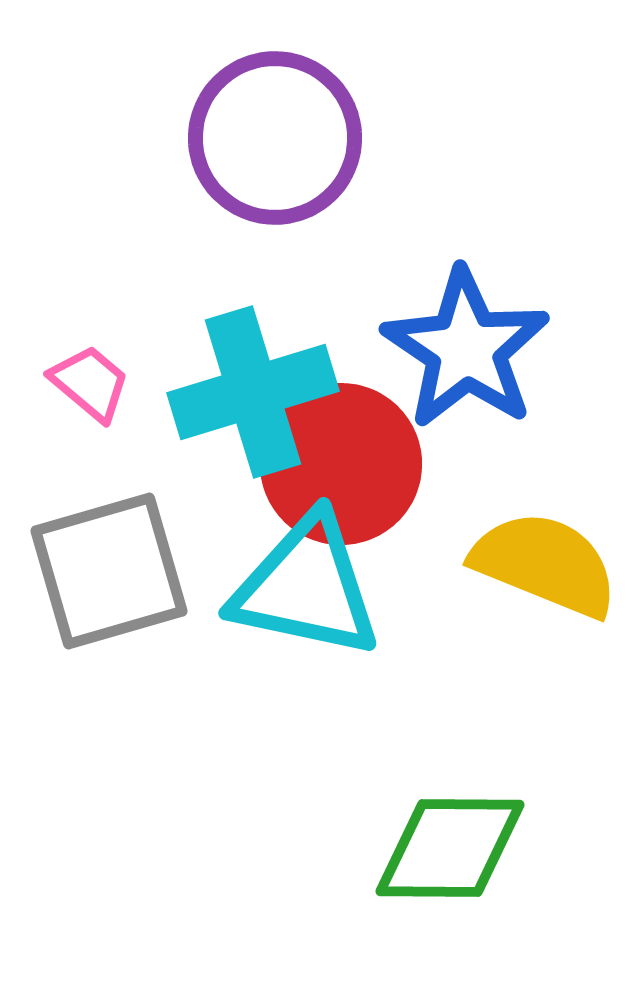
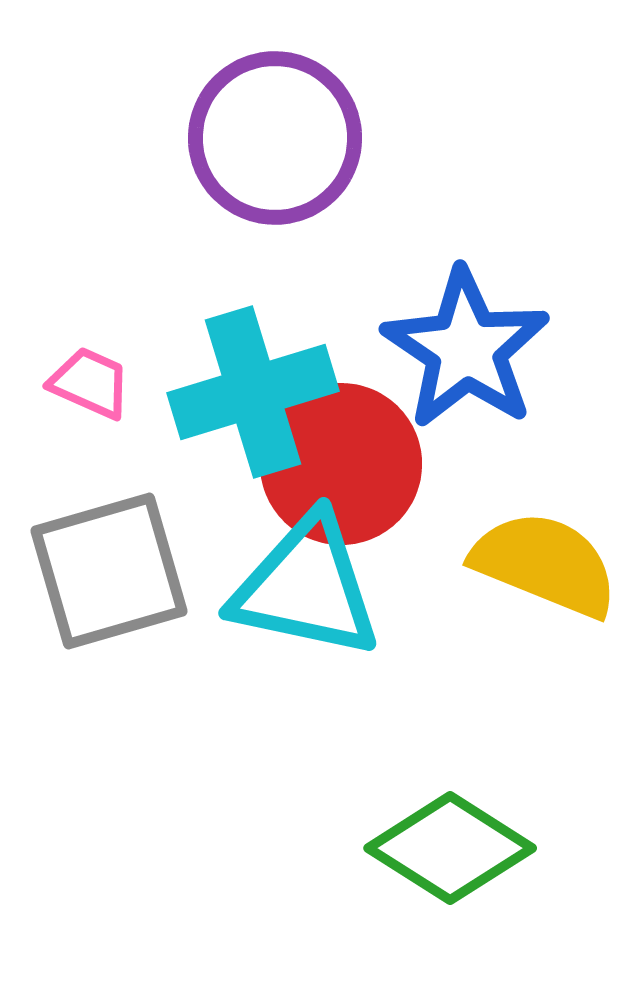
pink trapezoid: rotated 16 degrees counterclockwise
green diamond: rotated 32 degrees clockwise
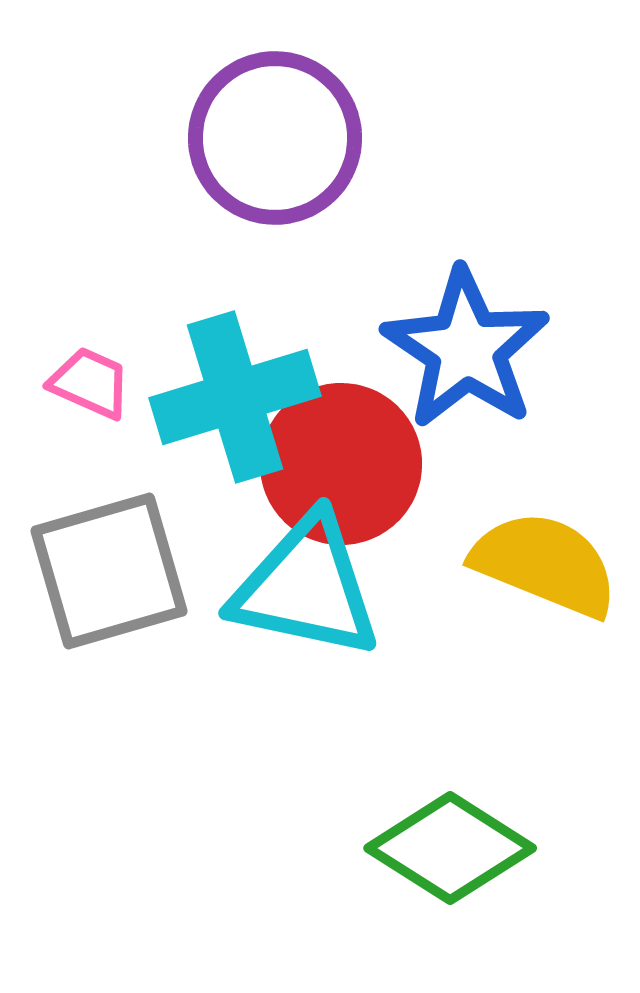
cyan cross: moved 18 px left, 5 px down
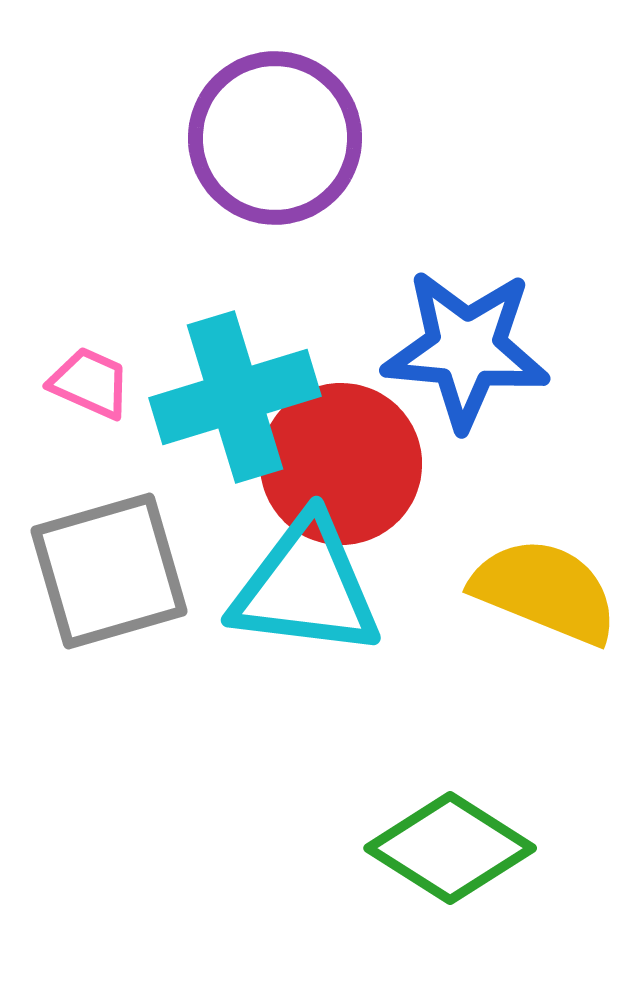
blue star: rotated 29 degrees counterclockwise
yellow semicircle: moved 27 px down
cyan triangle: rotated 5 degrees counterclockwise
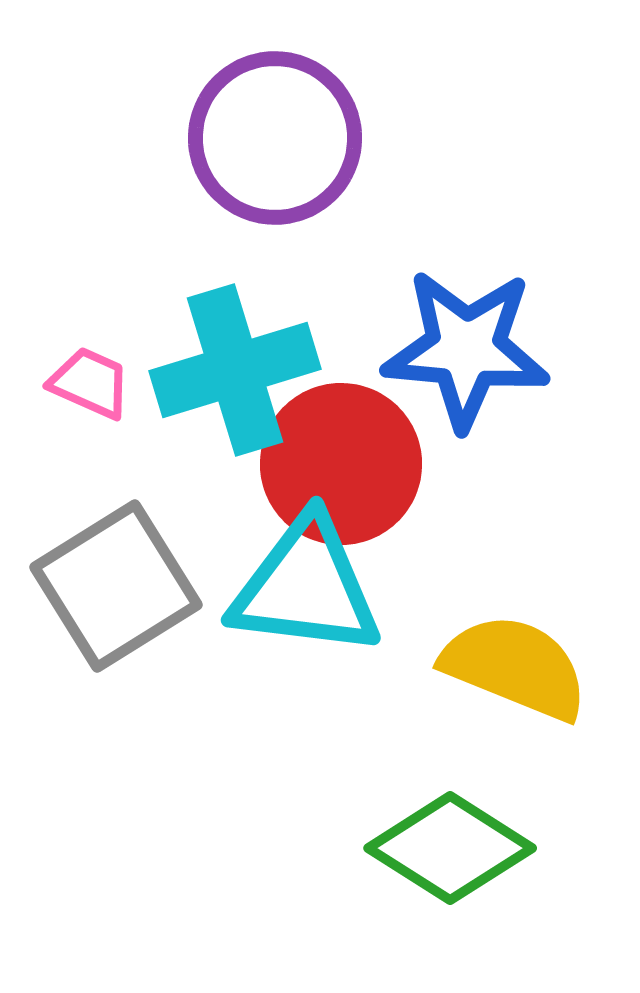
cyan cross: moved 27 px up
gray square: moved 7 px right, 15 px down; rotated 16 degrees counterclockwise
yellow semicircle: moved 30 px left, 76 px down
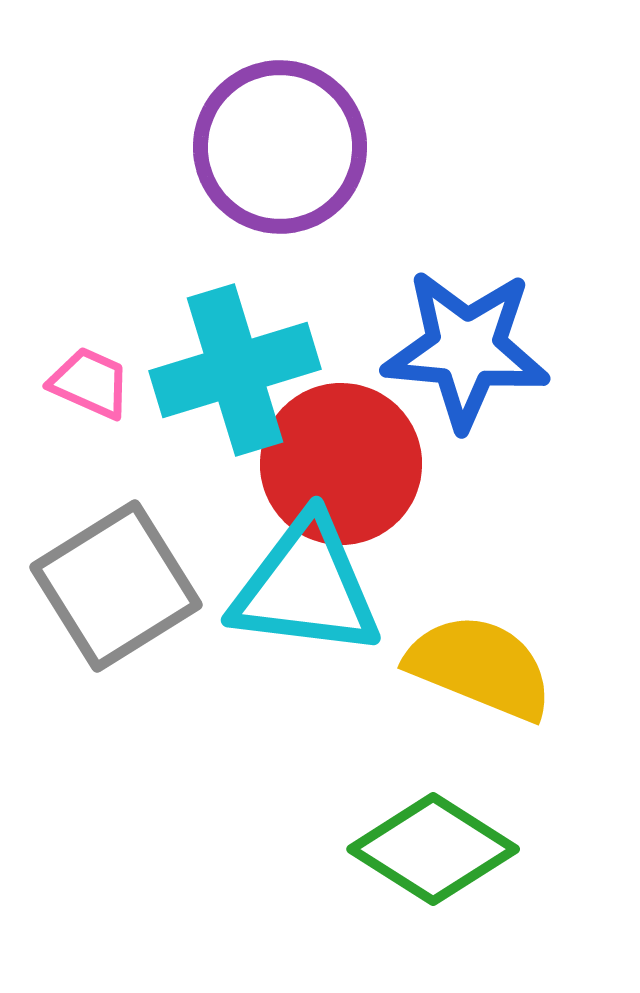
purple circle: moved 5 px right, 9 px down
yellow semicircle: moved 35 px left
green diamond: moved 17 px left, 1 px down
